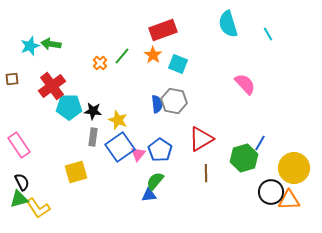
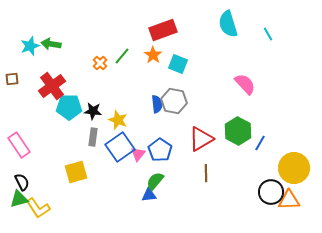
green hexagon: moved 6 px left, 27 px up; rotated 16 degrees counterclockwise
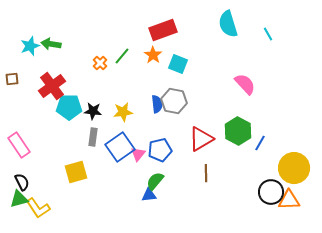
yellow star: moved 5 px right, 8 px up; rotated 30 degrees counterclockwise
blue pentagon: rotated 25 degrees clockwise
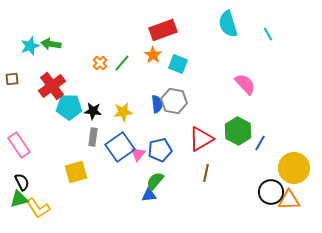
green line: moved 7 px down
brown line: rotated 12 degrees clockwise
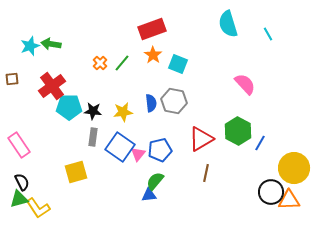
red rectangle: moved 11 px left, 1 px up
blue semicircle: moved 6 px left, 1 px up
blue square: rotated 20 degrees counterclockwise
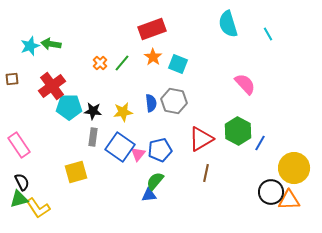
orange star: moved 2 px down
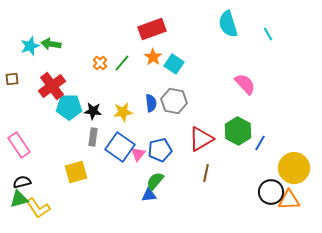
cyan square: moved 4 px left; rotated 12 degrees clockwise
black semicircle: rotated 78 degrees counterclockwise
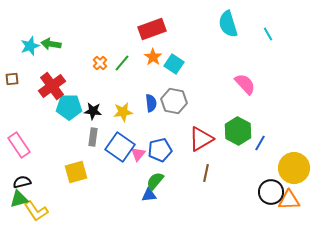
yellow L-shape: moved 2 px left, 3 px down
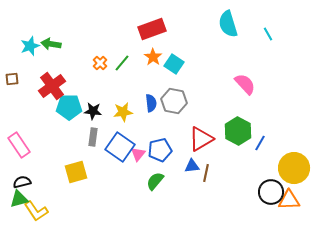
blue triangle: moved 43 px right, 29 px up
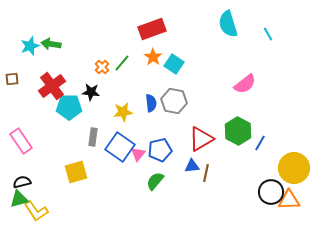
orange cross: moved 2 px right, 4 px down
pink semicircle: rotated 95 degrees clockwise
black star: moved 2 px left, 19 px up
pink rectangle: moved 2 px right, 4 px up
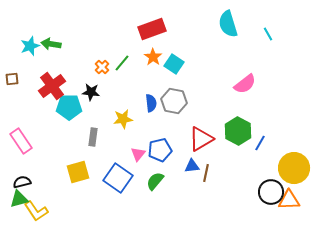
yellow star: moved 7 px down
blue square: moved 2 px left, 31 px down
yellow square: moved 2 px right
